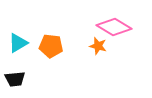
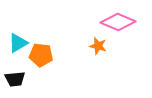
pink diamond: moved 4 px right, 5 px up; rotated 8 degrees counterclockwise
orange pentagon: moved 10 px left, 9 px down
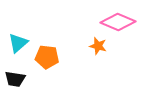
cyan triangle: rotated 10 degrees counterclockwise
orange pentagon: moved 6 px right, 2 px down
black trapezoid: rotated 15 degrees clockwise
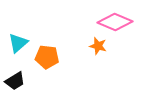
pink diamond: moved 3 px left
black trapezoid: moved 2 px down; rotated 40 degrees counterclockwise
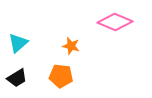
orange star: moved 27 px left
orange pentagon: moved 14 px right, 19 px down
black trapezoid: moved 2 px right, 3 px up
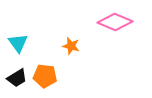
cyan triangle: rotated 25 degrees counterclockwise
orange pentagon: moved 16 px left
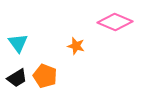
orange star: moved 5 px right
orange pentagon: rotated 15 degrees clockwise
